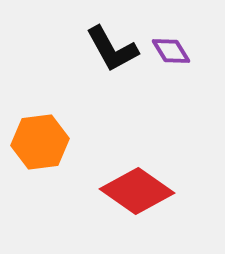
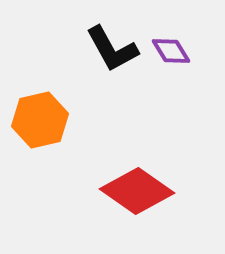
orange hexagon: moved 22 px up; rotated 6 degrees counterclockwise
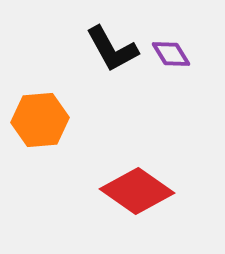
purple diamond: moved 3 px down
orange hexagon: rotated 8 degrees clockwise
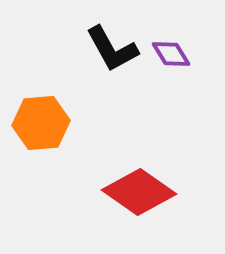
orange hexagon: moved 1 px right, 3 px down
red diamond: moved 2 px right, 1 px down
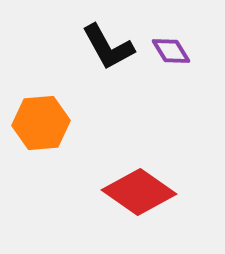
black L-shape: moved 4 px left, 2 px up
purple diamond: moved 3 px up
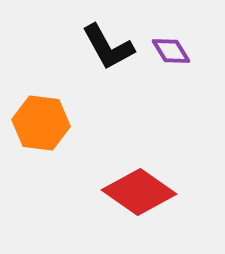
orange hexagon: rotated 12 degrees clockwise
